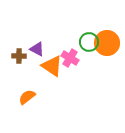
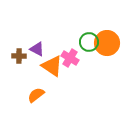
orange semicircle: moved 9 px right, 2 px up
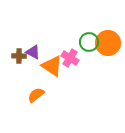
orange circle: moved 1 px right
purple triangle: moved 4 px left, 3 px down
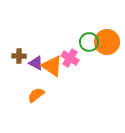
orange circle: moved 1 px left, 1 px up
purple triangle: moved 3 px right, 11 px down
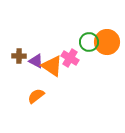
purple triangle: moved 2 px up
orange semicircle: moved 1 px down
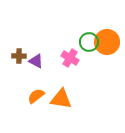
orange triangle: moved 9 px right, 33 px down; rotated 25 degrees counterclockwise
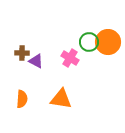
orange circle: moved 1 px right
brown cross: moved 3 px right, 3 px up
orange semicircle: moved 14 px left, 3 px down; rotated 132 degrees clockwise
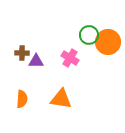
green circle: moved 7 px up
purple triangle: rotated 28 degrees counterclockwise
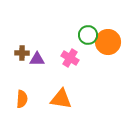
green circle: moved 1 px left
purple triangle: moved 1 px right, 2 px up
